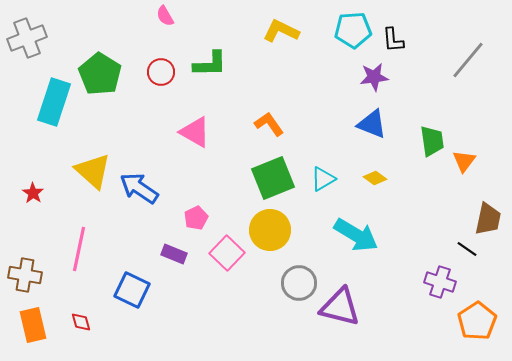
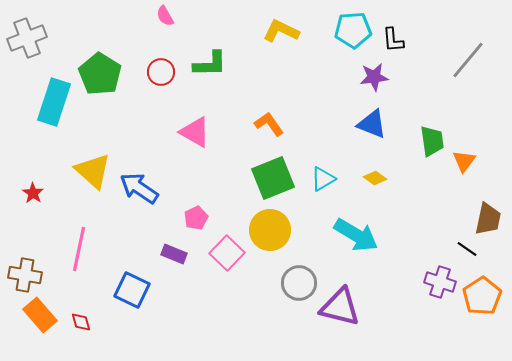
orange pentagon: moved 5 px right, 25 px up
orange rectangle: moved 7 px right, 10 px up; rotated 28 degrees counterclockwise
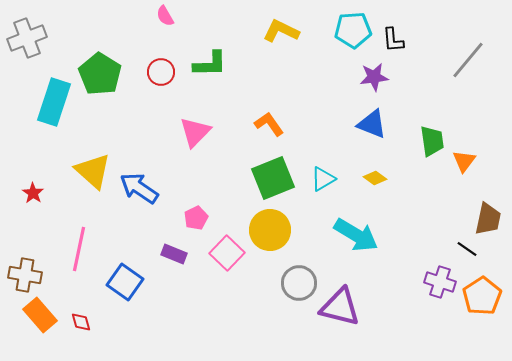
pink triangle: rotated 44 degrees clockwise
blue square: moved 7 px left, 8 px up; rotated 9 degrees clockwise
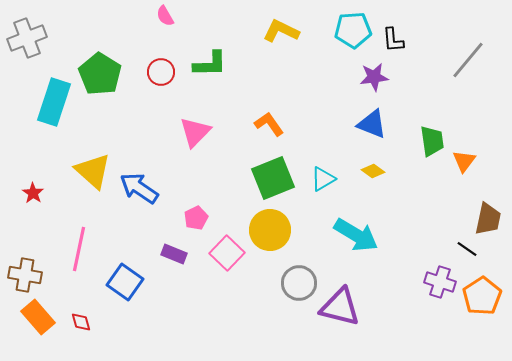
yellow diamond: moved 2 px left, 7 px up
orange rectangle: moved 2 px left, 2 px down
